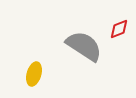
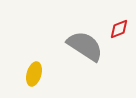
gray semicircle: moved 1 px right
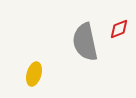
gray semicircle: moved 4 px up; rotated 135 degrees counterclockwise
